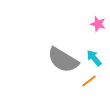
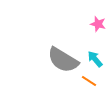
cyan arrow: moved 1 px right, 1 px down
orange line: rotated 70 degrees clockwise
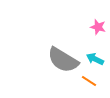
pink star: moved 3 px down
cyan arrow: rotated 24 degrees counterclockwise
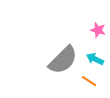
pink star: moved 3 px down
gray semicircle: rotated 76 degrees counterclockwise
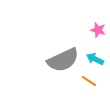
gray semicircle: rotated 20 degrees clockwise
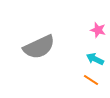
gray semicircle: moved 24 px left, 13 px up
orange line: moved 2 px right, 1 px up
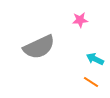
pink star: moved 18 px left, 10 px up; rotated 21 degrees counterclockwise
orange line: moved 2 px down
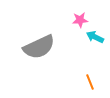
cyan arrow: moved 22 px up
orange line: moved 1 px left; rotated 35 degrees clockwise
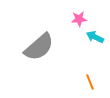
pink star: moved 1 px left, 1 px up
gray semicircle: rotated 16 degrees counterclockwise
